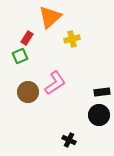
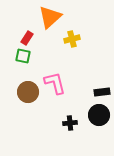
green square: moved 3 px right; rotated 35 degrees clockwise
pink L-shape: rotated 70 degrees counterclockwise
black cross: moved 1 px right, 17 px up; rotated 32 degrees counterclockwise
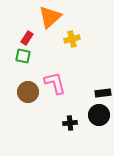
black rectangle: moved 1 px right, 1 px down
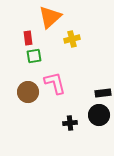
red rectangle: moved 1 px right; rotated 40 degrees counterclockwise
green square: moved 11 px right; rotated 21 degrees counterclockwise
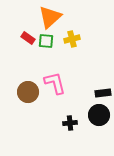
red rectangle: rotated 48 degrees counterclockwise
green square: moved 12 px right, 15 px up; rotated 14 degrees clockwise
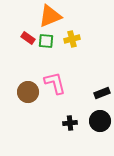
orange triangle: moved 1 px up; rotated 20 degrees clockwise
black rectangle: moved 1 px left; rotated 14 degrees counterclockwise
black circle: moved 1 px right, 6 px down
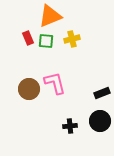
red rectangle: rotated 32 degrees clockwise
brown circle: moved 1 px right, 3 px up
black cross: moved 3 px down
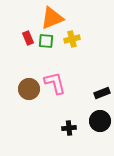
orange triangle: moved 2 px right, 2 px down
black cross: moved 1 px left, 2 px down
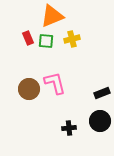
orange triangle: moved 2 px up
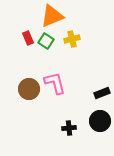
green square: rotated 28 degrees clockwise
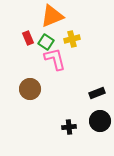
green square: moved 1 px down
pink L-shape: moved 24 px up
brown circle: moved 1 px right
black rectangle: moved 5 px left
black cross: moved 1 px up
